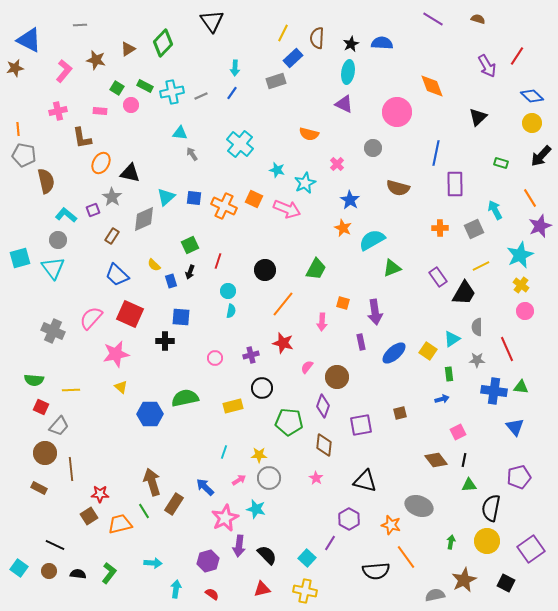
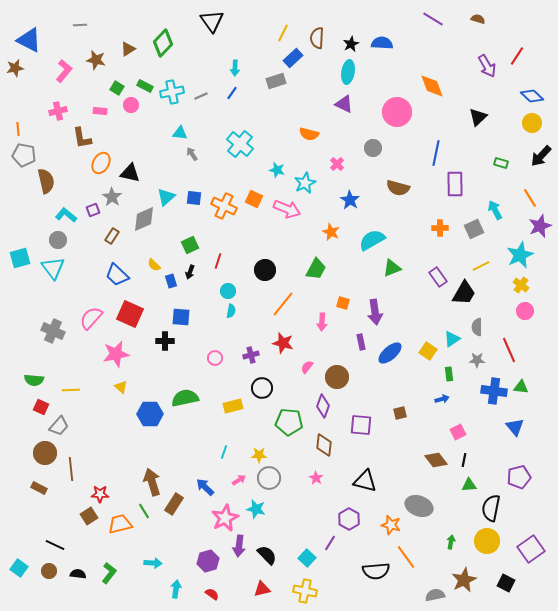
orange star at (343, 228): moved 12 px left, 4 px down
red line at (507, 349): moved 2 px right, 1 px down
blue ellipse at (394, 353): moved 4 px left
purple square at (361, 425): rotated 15 degrees clockwise
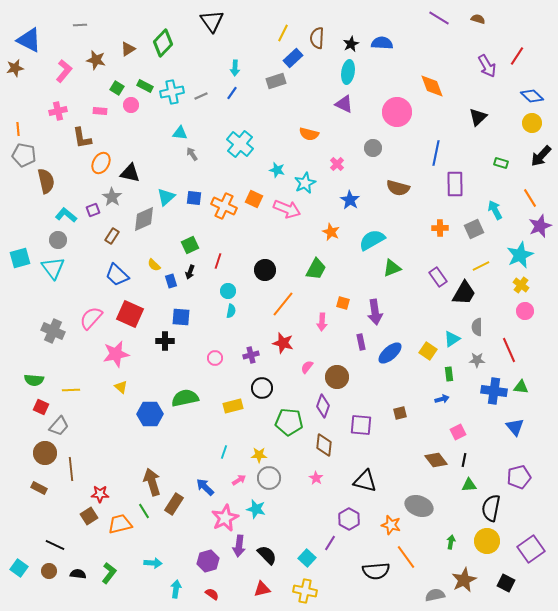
purple line at (433, 19): moved 6 px right, 1 px up
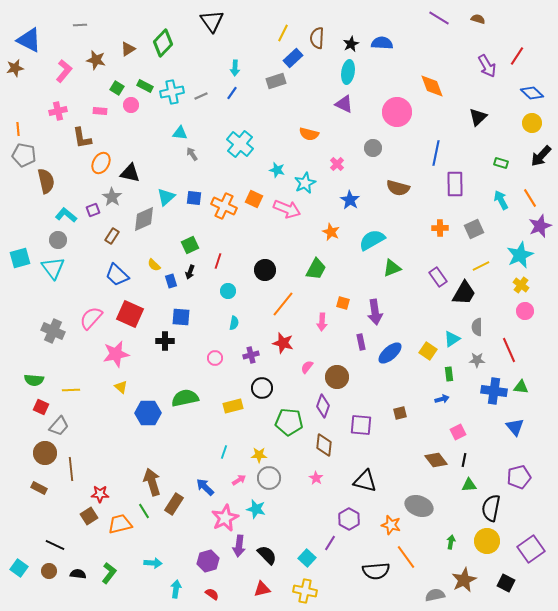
blue diamond at (532, 96): moved 3 px up
cyan arrow at (495, 210): moved 6 px right, 10 px up
cyan semicircle at (231, 311): moved 3 px right, 12 px down
blue hexagon at (150, 414): moved 2 px left, 1 px up
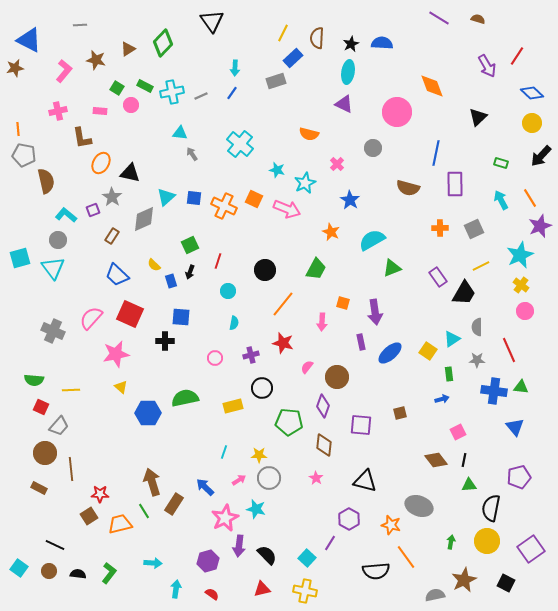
brown semicircle at (398, 188): moved 10 px right
